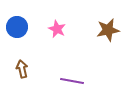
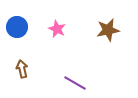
purple line: moved 3 px right, 2 px down; rotated 20 degrees clockwise
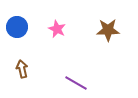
brown star: rotated 10 degrees clockwise
purple line: moved 1 px right
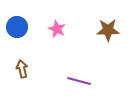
purple line: moved 3 px right, 2 px up; rotated 15 degrees counterclockwise
